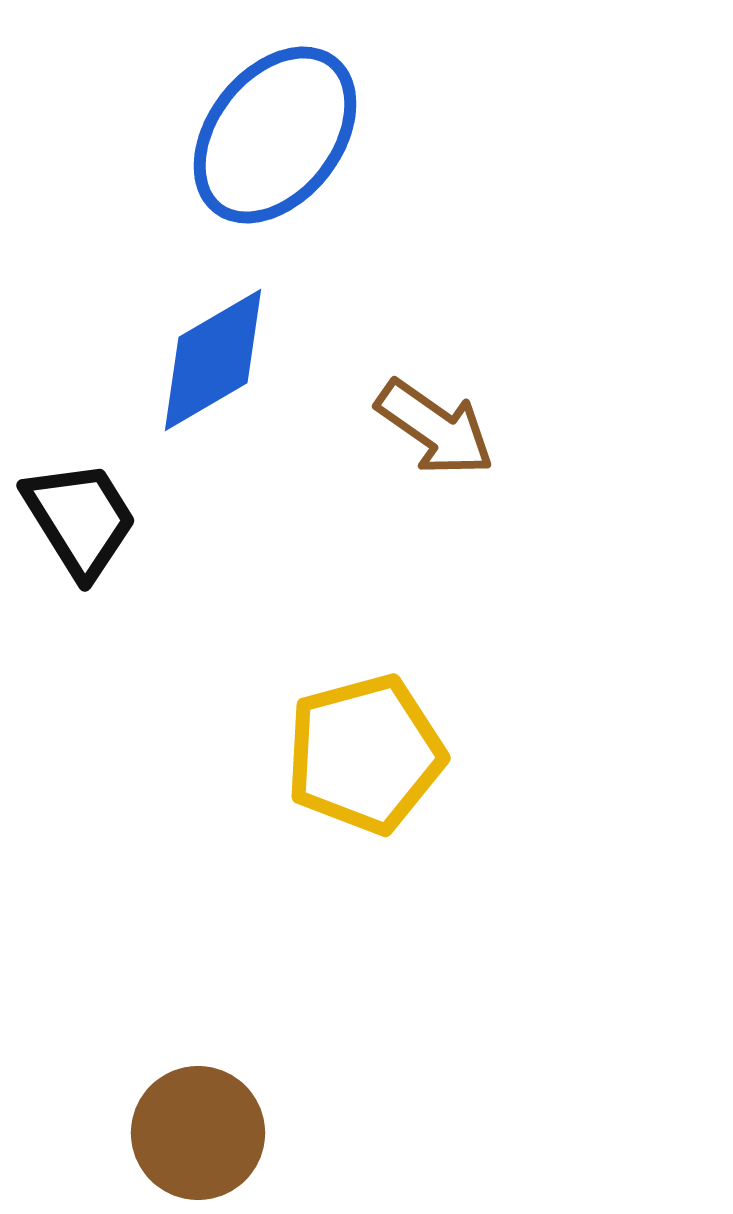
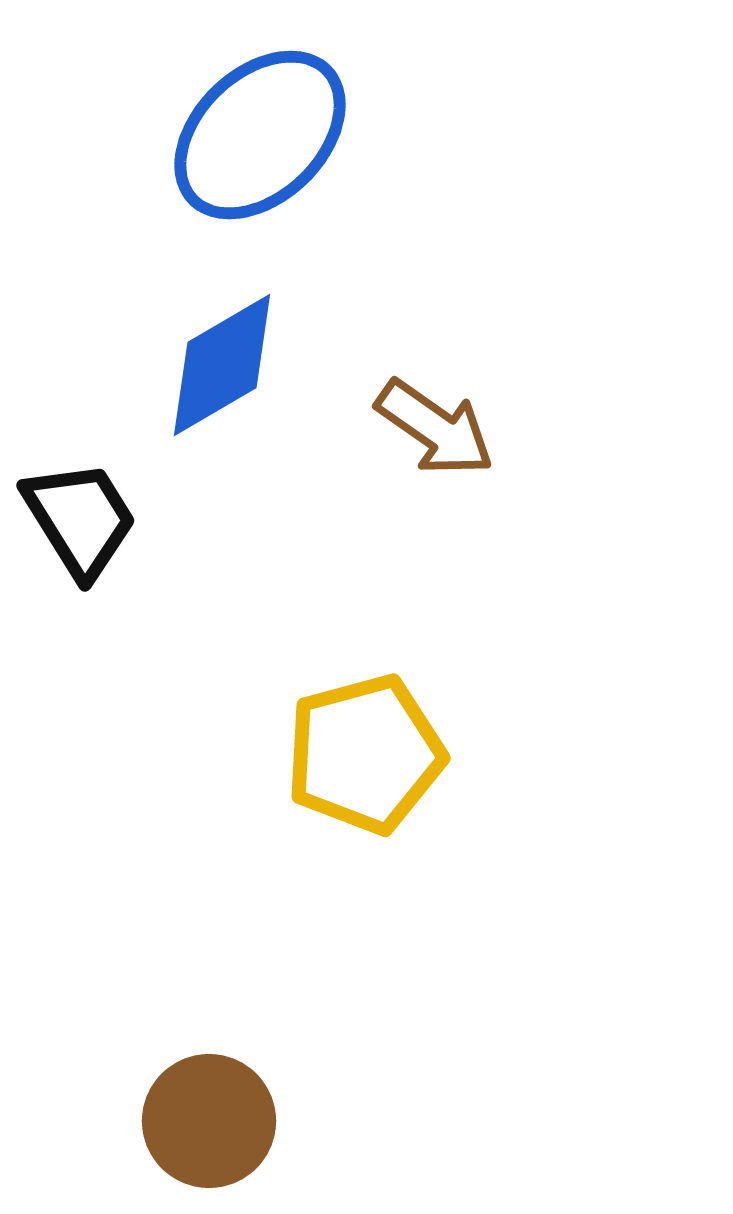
blue ellipse: moved 15 px left; rotated 8 degrees clockwise
blue diamond: moved 9 px right, 5 px down
brown circle: moved 11 px right, 12 px up
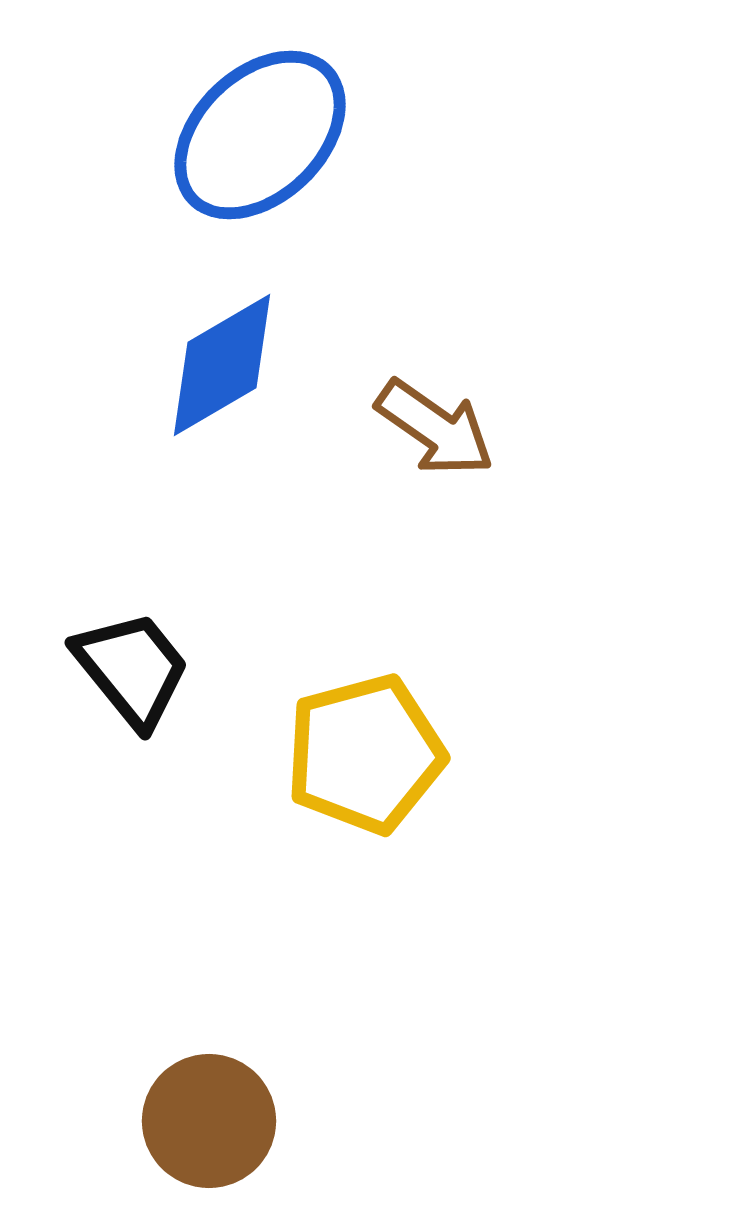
black trapezoid: moved 52 px right, 150 px down; rotated 7 degrees counterclockwise
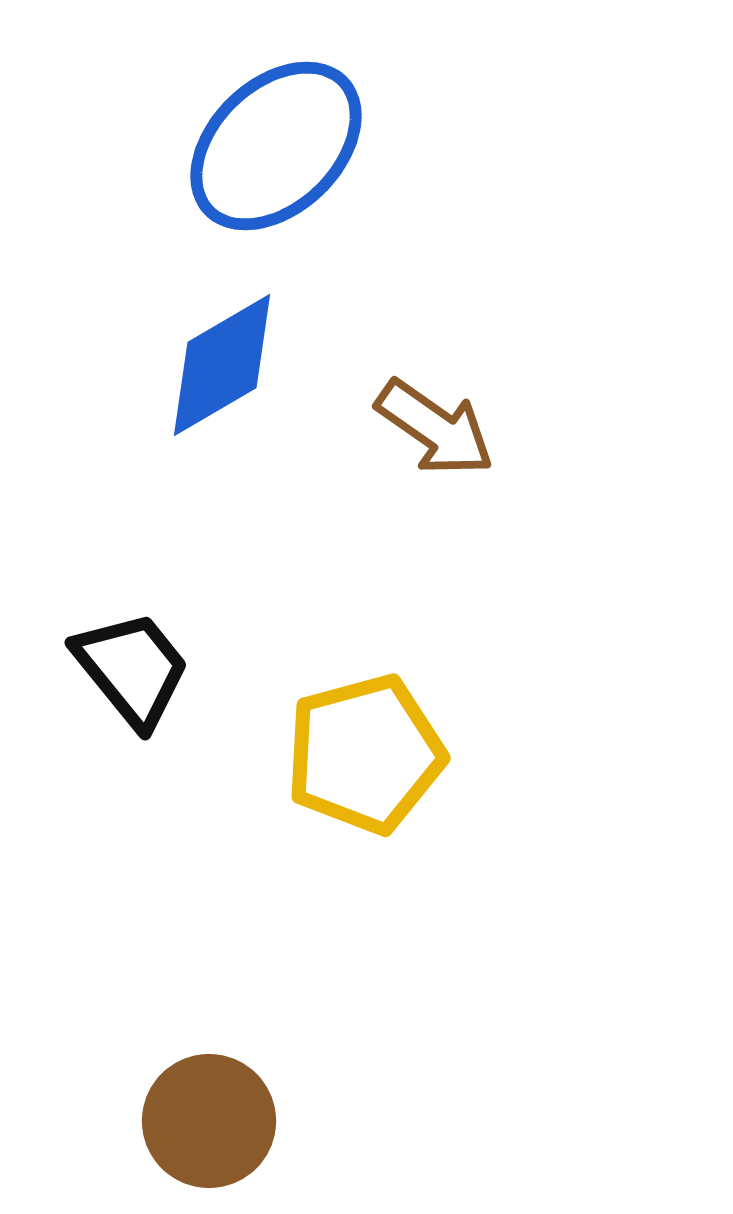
blue ellipse: moved 16 px right, 11 px down
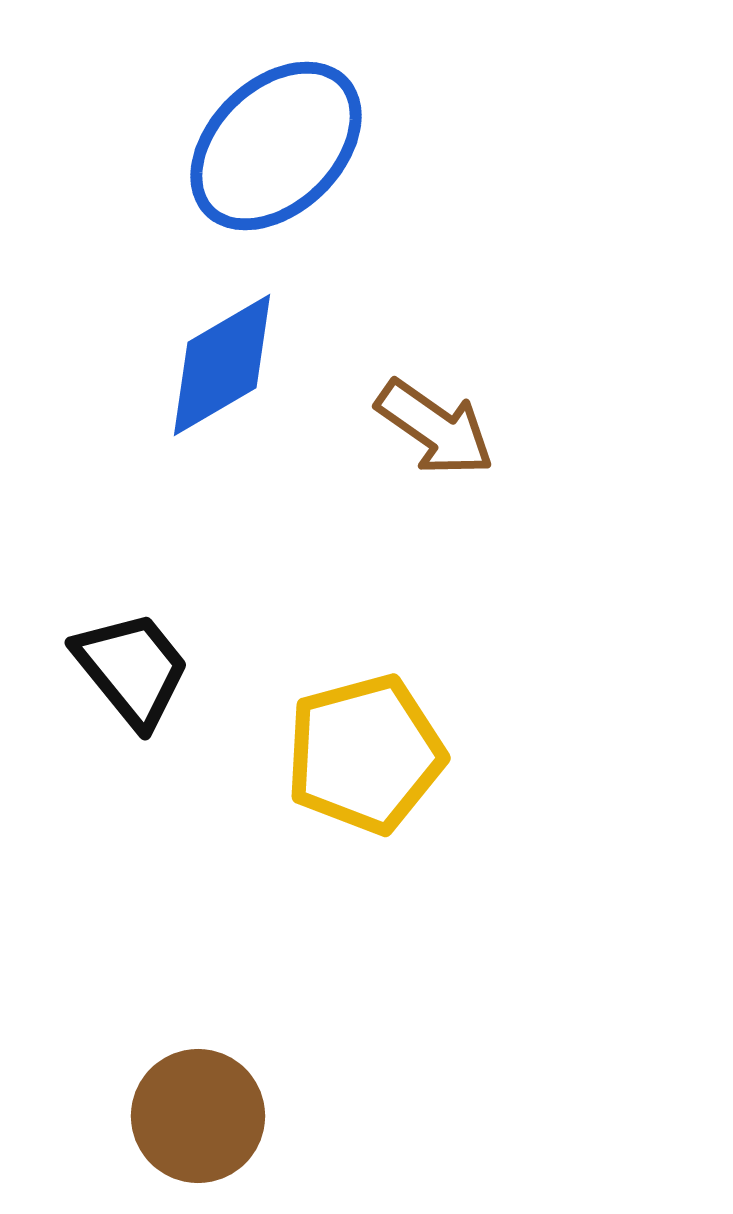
brown circle: moved 11 px left, 5 px up
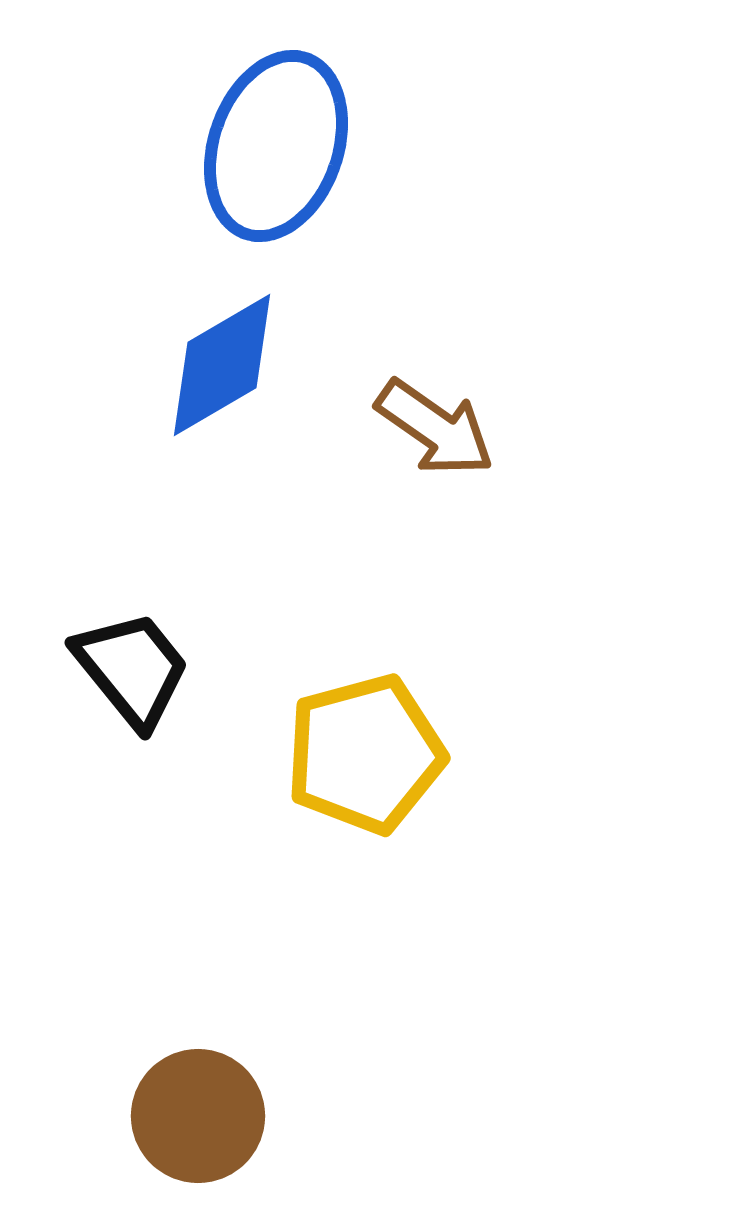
blue ellipse: rotated 27 degrees counterclockwise
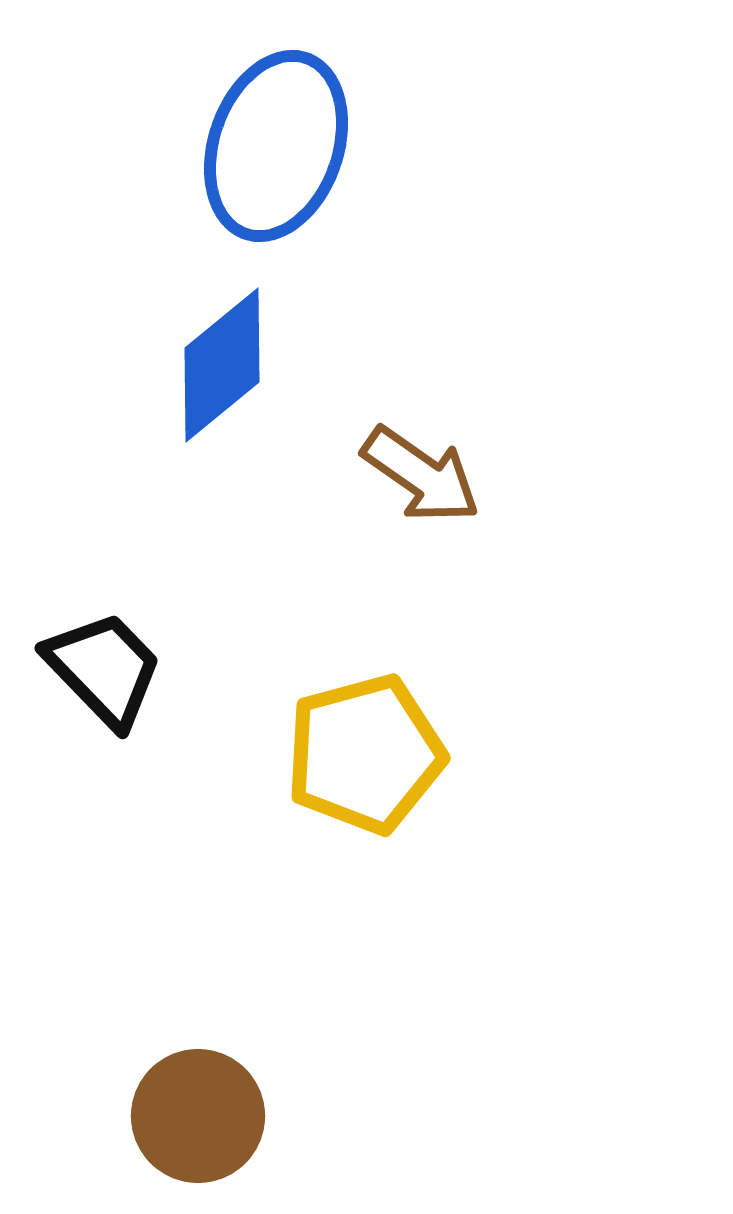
blue diamond: rotated 9 degrees counterclockwise
brown arrow: moved 14 px left, 47 px down
black trapezoid: moved 28 px left; rotated 5 degrees counterclockwise
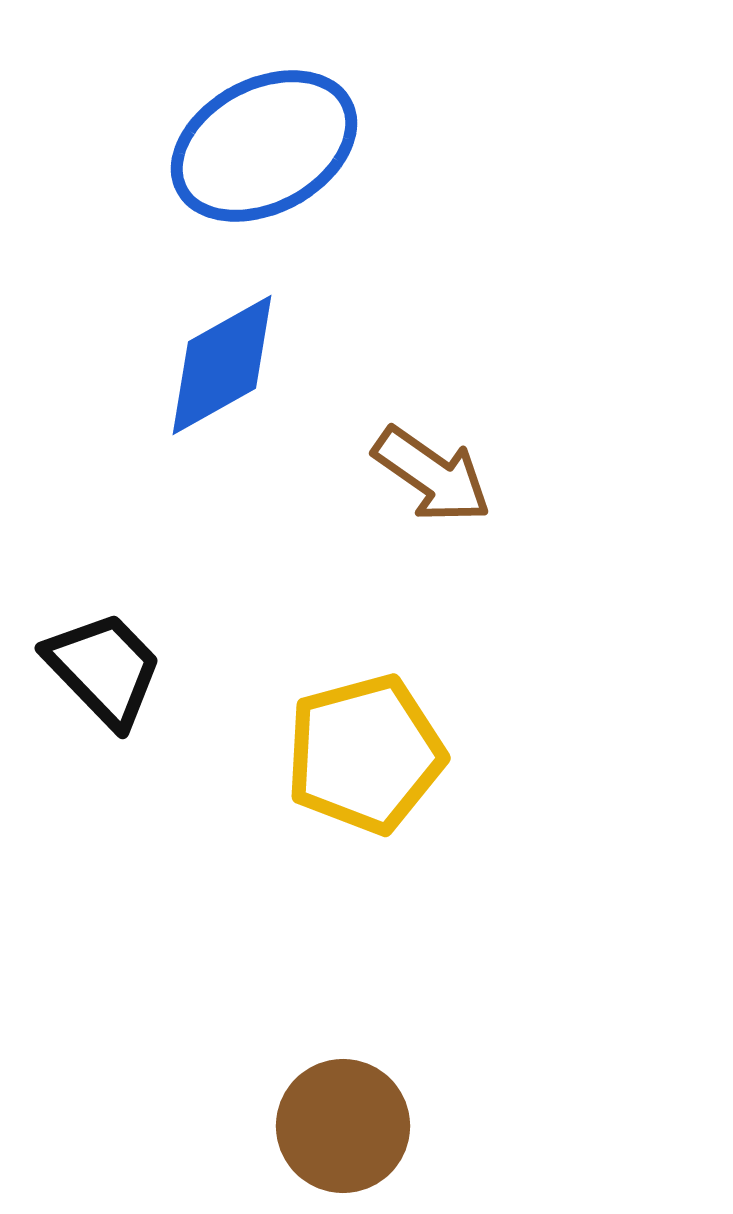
blue ellipse: moved 12 px left; rotated 43 degrees clockwise
blue diamond: rotated 10 degrees clockwise
brown arrow: moved 11 px right
brown circle: moved 145 px right, 10 px down
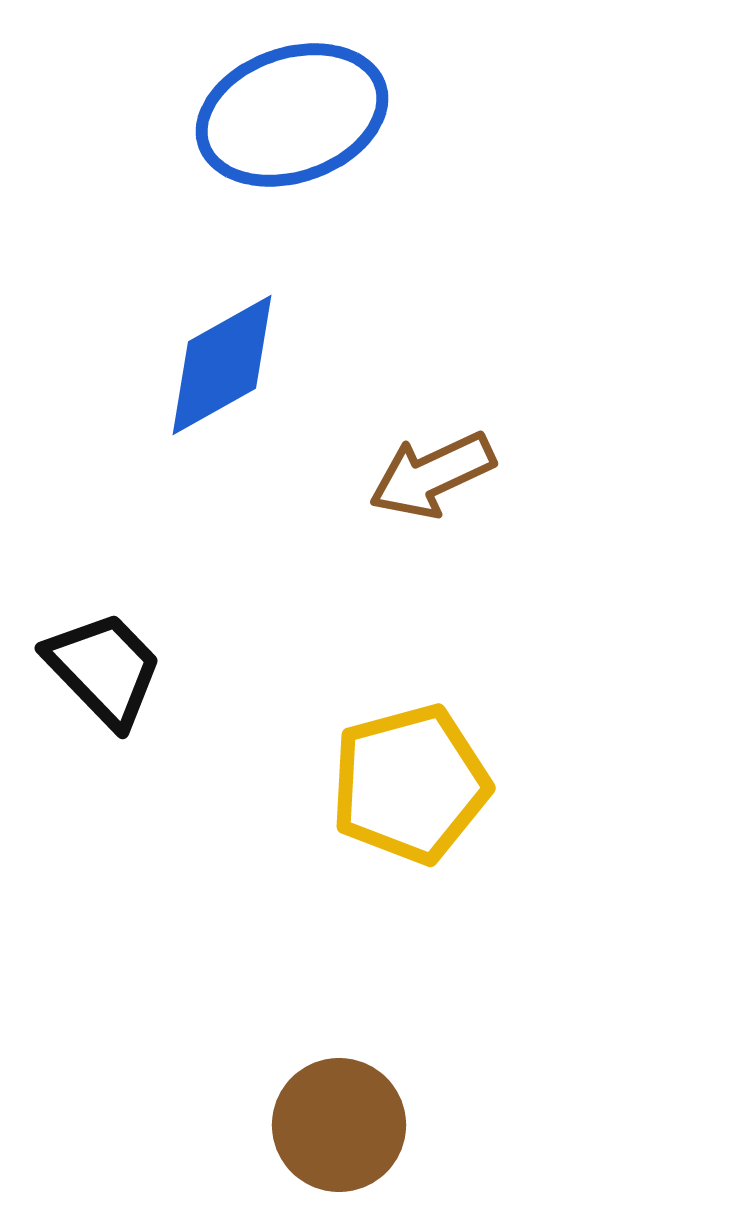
blue ellipse: moved 28 px right, 31 px up; rotated 9 degrees clockwise
brown arrow: rotated 120 degrees clockwise
yellow pentagon: moved 45 px right, 30 px down
brown circle: moved 4 px left, 1 px up
